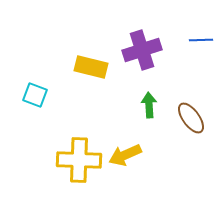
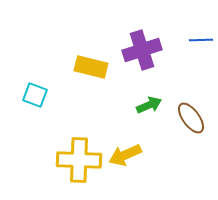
green arrow: rotated 70 degrees clockwise
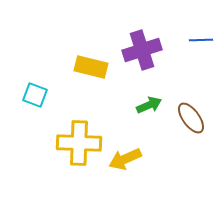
yellow arrow: moved 4 px down
yellow cross: moved 17 px up
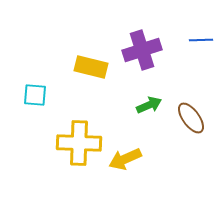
cyan square: rotated 15 degrees counterclockwise
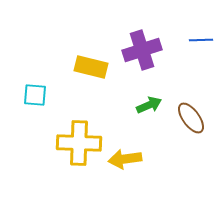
yellow arrow: rotated 16 degrees clockwise
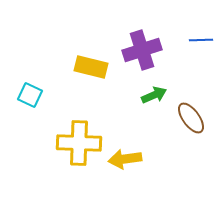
cyan square: moved 5 px left; rotated 20 degrees clockwise
green arrow: moved 5 px right, 10 px up
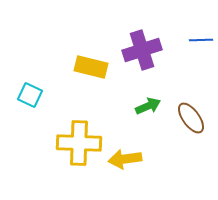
green arrow: moved 6 px left, 11 px down
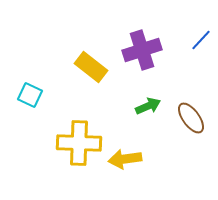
blue line: rotated 45 degrees counterclockwise
yellow rectangle: rotated 24 degrees clockwise
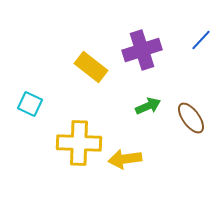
cyan square: moved 9 px down
